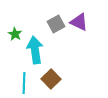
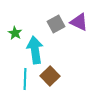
green star: moved 1 px up
brown square: moved 1 px left, 3 px up
cyan line: moved 1 px right, 4 px up
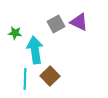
green star: rotated 24 degrees counterclockwise
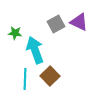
cyan arrow: rotated 12 degrees counterclockwise
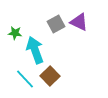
cyan line: rotated 45 degrees counterclockwise
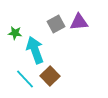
purple triangle: rotated 30 degrees counterclockwise
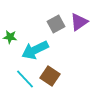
purple triangle: rotated 30 degrees counterclockwise
green star: moved 5 px left, 4 px down
cyan arrow: rotated 96 degrees counterclockwise
brown square: rotated 12 degrees counterclockwise
